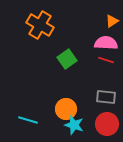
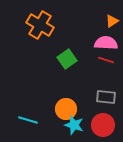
red circle: moved 4 px left, 1 px down
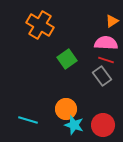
gray rectangle: moved 4 px left, 21 px up; rotated 48 degrees clockwise
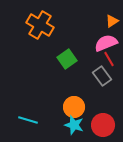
pink semicircle: rotated 25 degrees counterclockwise
red line: moved 3 px right, 1 px up; rotated 42 degrees clockwise
orange circle: moved 8 px right, 2 px up
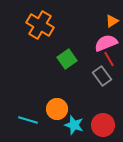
orange circle: moved 17 px left, 2 px down
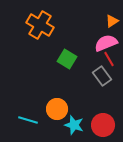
green square: rotated 24 degrees counterclockwise
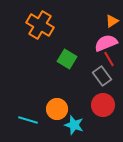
red circle: moved 20 px up
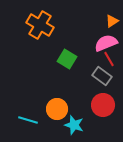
gray rectangle: rotated 18 degrees counterclockwise
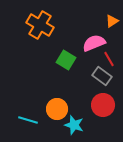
pink semicircle: moved 12 px left
green square: moved 1 px left, 1 px down
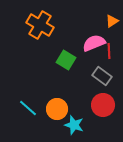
red line: moved 8 px up; rotated 28 degrees clockwise
cyan line: moved 12 px up; rotated 24 degrees clockwise
